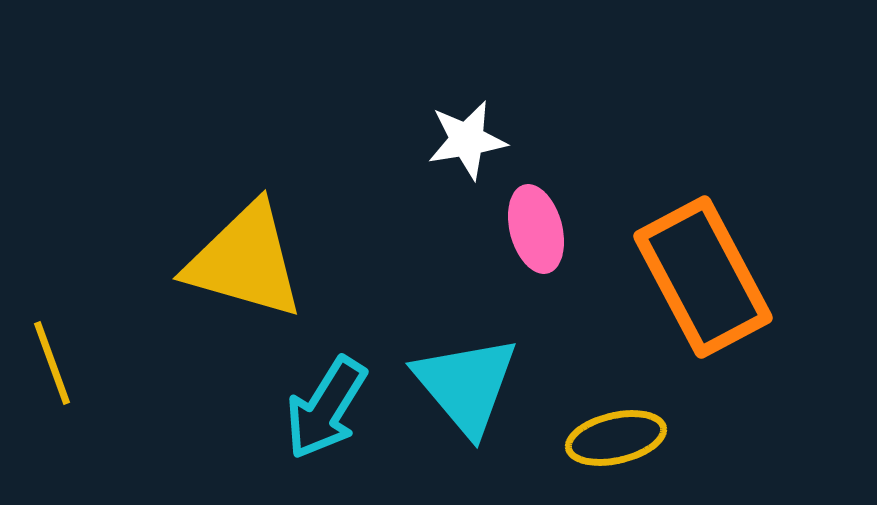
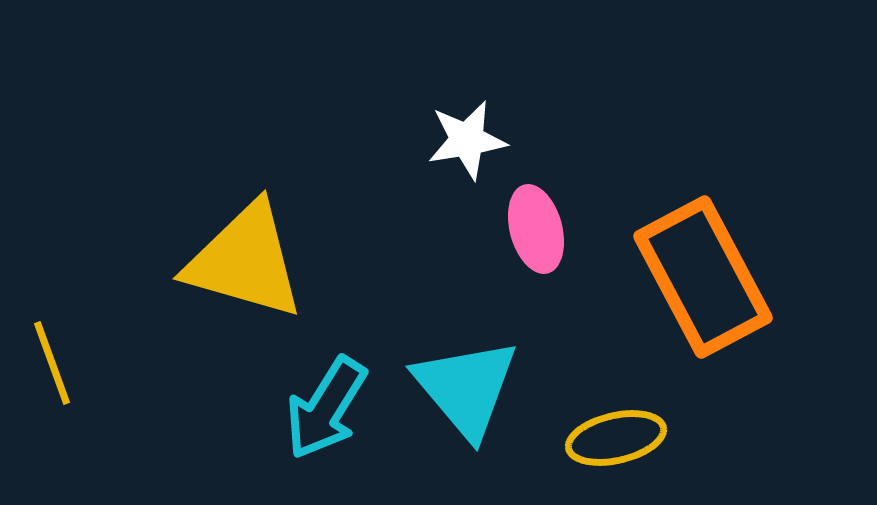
cyan triangle: moved 3 px down
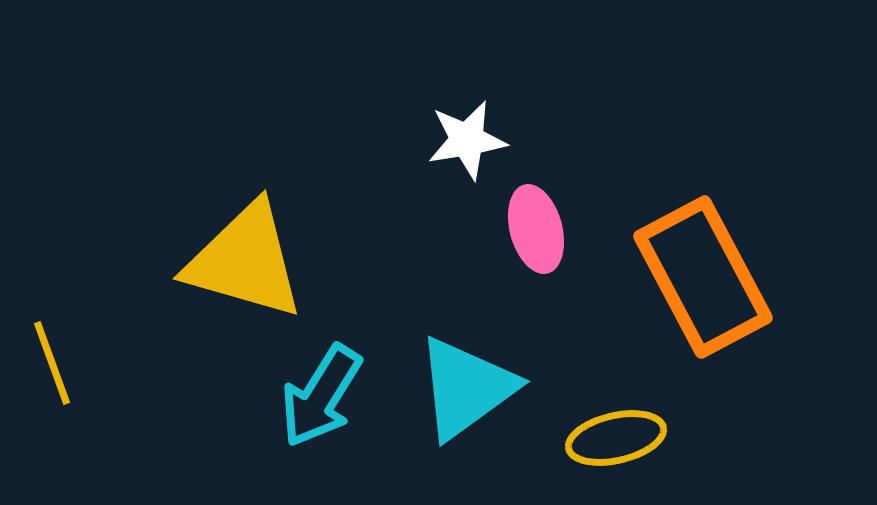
cyan triangle: rotated 34 degrees clockwise
cyan arrow: moved 5 px left, 12 px up
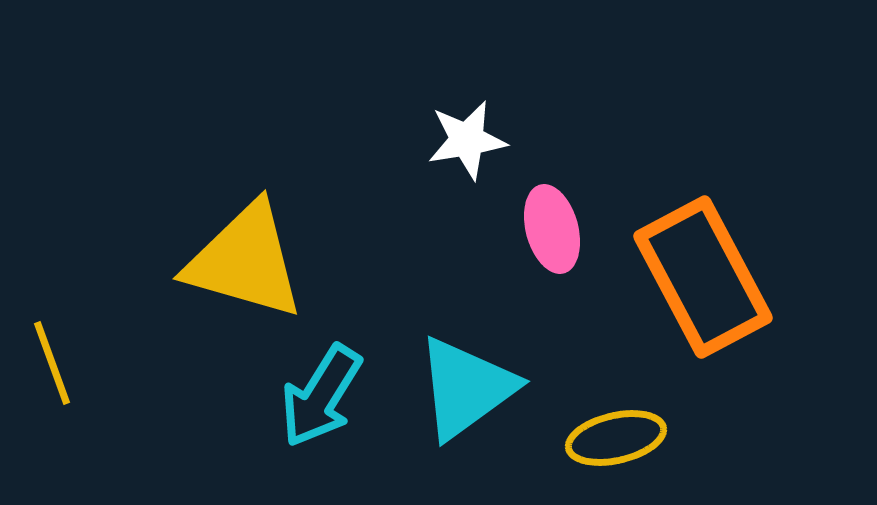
pink ellipse: moved 16 px right
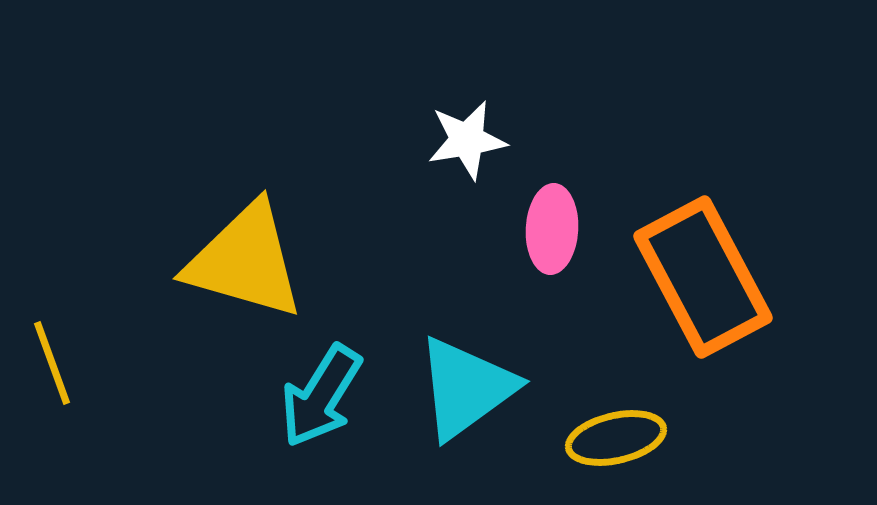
pink ellipse: rotated 18 degrees clockwise
